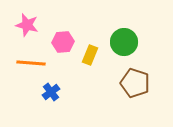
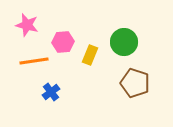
orange line: moved 3 px right, 2 px up; rotated 12 degrees counterclockwise
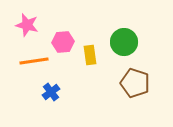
yellow rectangle: rotated 30 degrees counterclockwise
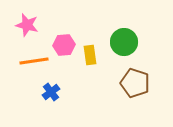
pink hexagon: moved 1 px right, 3 px down
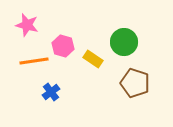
pink hexagon: moved 1 px left, 1 px down; rotated 20 degrees clockwise
yellow rectangle: moved 3 px right, 4 px down; rotated 48 degrees counterclockwise
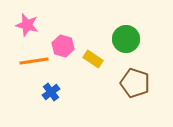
green circle: moved 2 px right, 3 px up
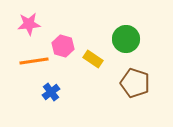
pink star: moved 2 px right, 1 px up; rotated 20 degrees counterclockwise
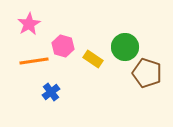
pink star: rotated 25 degrees counterclockwise
green circle: moved 1 px left, 8 px down
brown pentagon: moved 12 px right, 10 px up
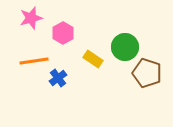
pink star: moved 2 px right, 6 px up; rotated 15 degrees clockwise
pink hexagon: moved 13 px up; rotated 15 degrees clockwise
blue cross: moved 7 px right, 14 px up
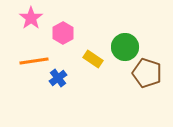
pink star: rotated 20 degrees counterclockwise
